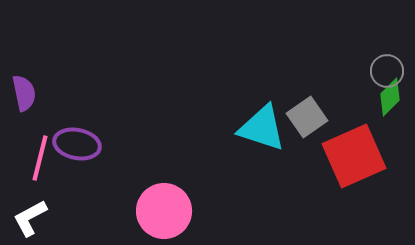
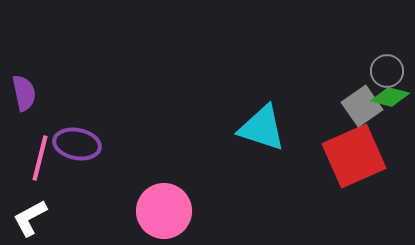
green diamond: rotated 60 degrees clockwise
gray square: moved 55 px right, 11 px up
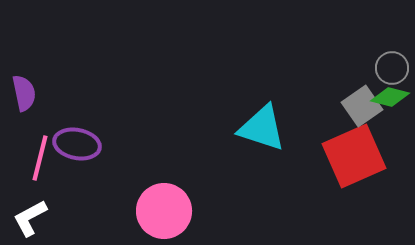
gray circle: moved 5 px right, 3 px up
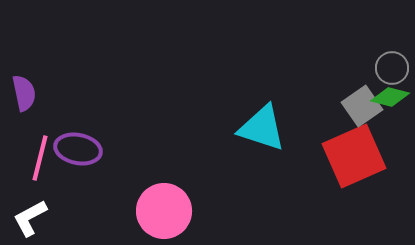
purple ellipse: moved 1 px right, 5 px down
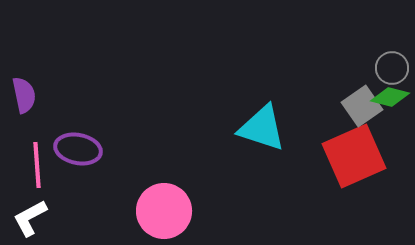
purple semicircle: moved 2 px down
pink line: moved 3 px left, 7 px down; rotated 18 degrees counterclockwise
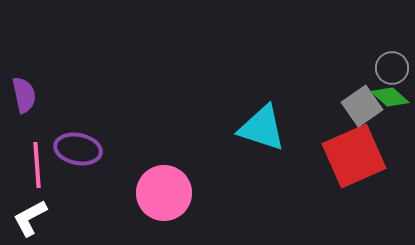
green diamond: rotated 27 degrees clockwise
pink circle: moved 18 px up
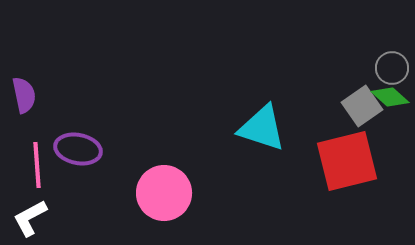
red square: moved 7 px left, 5 px down; rotated 10 degrees clockwise
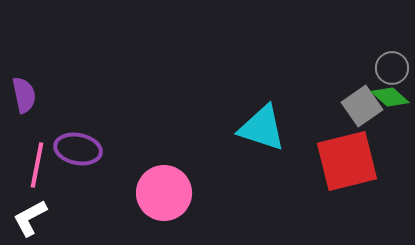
pink line: rotated 15 degrees clockwise
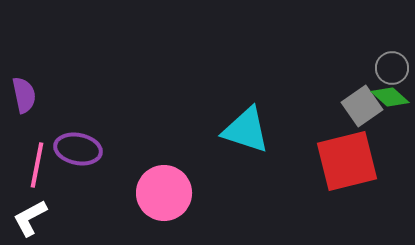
cyan triangle: moved 16 px left, 2 px down
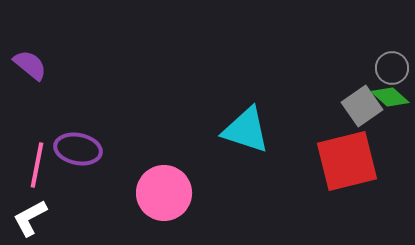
purple semicircle: moved 6 px right, 30 px up; rotated 39 degrees counterclockwise
